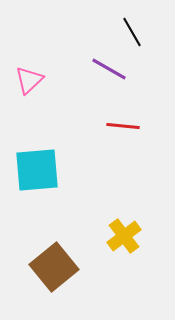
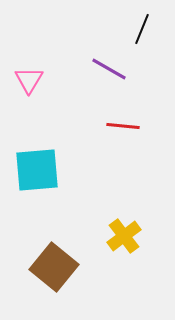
black line: moved 10 px right, 3 px up; rotated 52 degrees clockwise
pink triangle: rotated 16 degrees counterclockwise
brown square: rotated 12 degrees counterclockwise
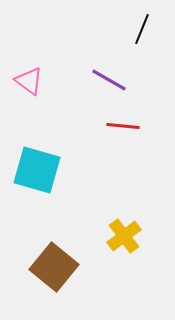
purple line: moved 11 px down
pink triangle: moved 1 px down; rotated 24 degrees counterclockwise
cyan square: rotated 21 degrees clockwise
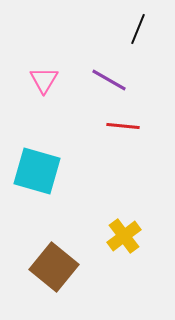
black line: moved 4 px left
pink triangle: moved 15 px right, 1 px up; rotated 24 degrees clockwise
cyan square: moved 1 px down
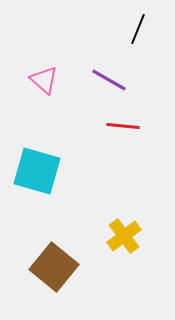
pink triangle: rotated 20 degrees counterclockwise
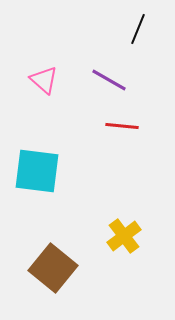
red line: moved 1 px left
cyan square: rotated 9 degrees counterclockwise
brown square: moved 1 px left, 1 px down
